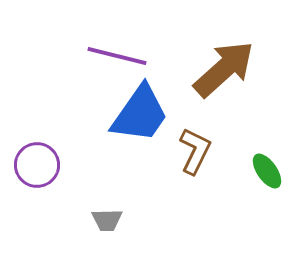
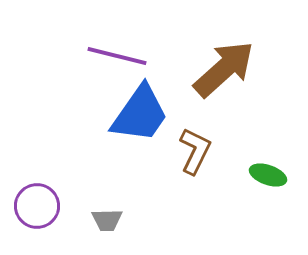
purple circle: moved 41 px down
green ellipse: moved 1 px right, 4 px down; rotated 36 degrees counterclockwise
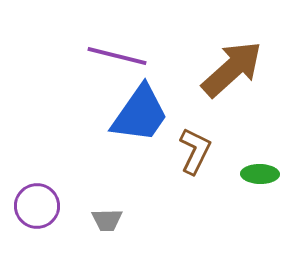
brown arrow: moved 8 px right
green ellipse: moved 8 px left, 1 px up; rotated 18 degrees counterclockwise
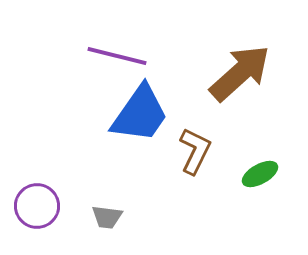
brown arrow: moved 8 px right, 4 px down
green ellipse: rotated 30 degrees counterclockwise
gray trapezoid: moved 3 px up; rotated 8 degrees clockwise
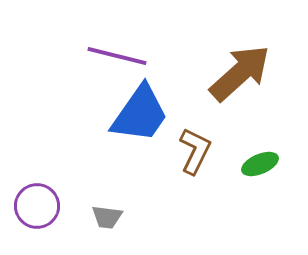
green ellipse: moved 10 px up; rotated 6 degrees clockwise
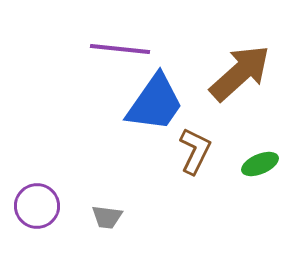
purple line: moved 3 px right, 7 px up; rotated 8 degrees counterclockwise
blue trapezoid: moved 15 px right, 11 px up
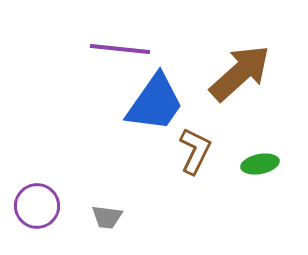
green ellipse: rotated 12 degrees clockwise
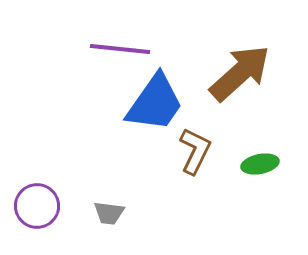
gray trapezoid: moved 2 px right, 4 px up
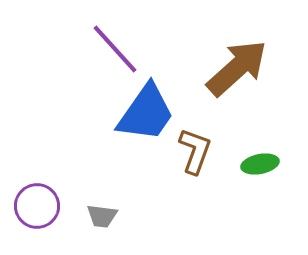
purple line: moved 5 px left; rotated 42 degrees clockwise
brown arrow: moved 3 px left, 5 px up
blue trapezoid: moved 9 px left, 10 px down
brown L-shape: rotated 6 degrees counterclockwise
gray trapezoid: moved 7 px left, 3 px down
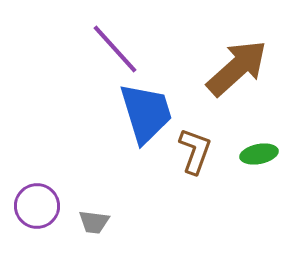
blue trapezoid: rotated 52 degrees counterclockwise
green ellipse: moved 1 px left, 10 px up
gray trapezoid: moved 8 px left, 6 px down
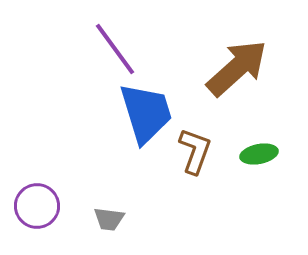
purple line: rotated 6 degrees clockwise
gray trapezoid: moved 15 px right, 3 px up
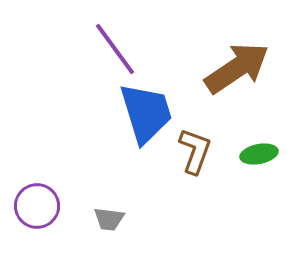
brown arrow: rotated 8 degrees clockwise
